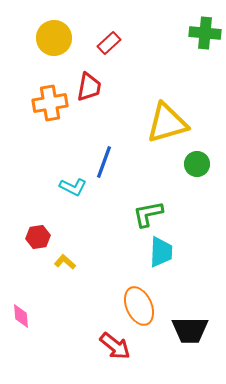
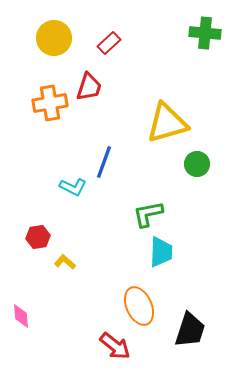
red trapezoid: rotated 8 degrees clockwise
black trapezoid: rotated 72 degrees counterclockwise
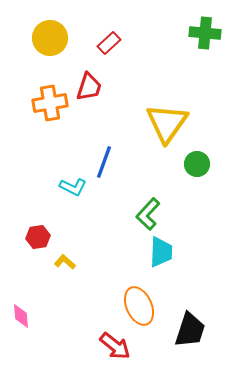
yellow circle: moved 4 px left
yellow triangle: rotated 39 degrees counterclockwise
green L-shape: rotated 36 degrees counterclockwise
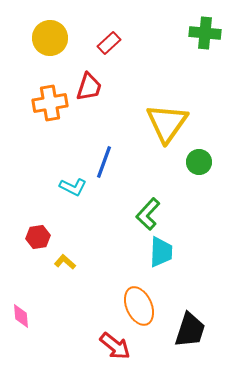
green circle: moved 2 px right, 2 px up
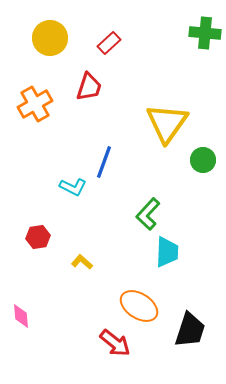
orange cross: moved 15 px left, 1 px down; rotated 20 degrees counterclockwise
green circle: moved 4 px right, 2 px up
cyan trapezoid: moved 6 px right
yellow L-shape: moved 17 px right
orange ellipse: rotated 33 degrees counterclockwise
red arrow: moved 3 px up
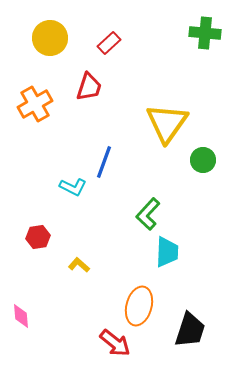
yellow L-shape: moved 3 px left, 3 px down
orange ellipse: rotated 72 degrees clockwise
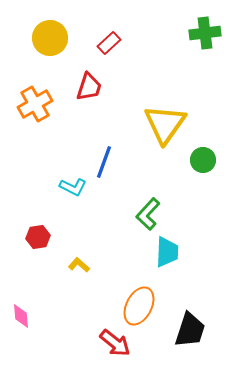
green cross: rotated 12 degrees counterclockwise
yellow triangle: moved 2 px left, 1 px down
orange ellipse: rotated 12 degrees clockwise
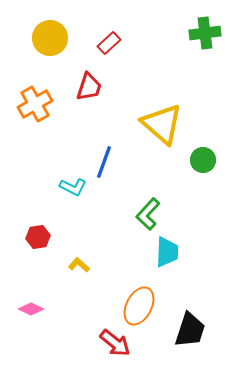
yellow triangle: moved 3 px left; rotated 24 degrees counterclockwise
pink diamond: moved 10 px right, 7 px up; rotated 60 degrees counterclockwise
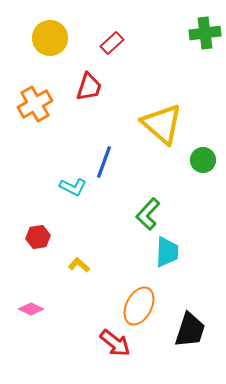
red rectangle: moved 3 px right
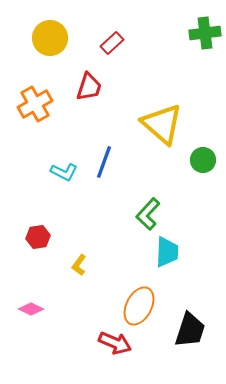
cyan L-shape: moved 9 px left, 15 px up
yellow L-shape: rotated 95 degrees counterclockwise
red arrow: rotated 16 degrees counterclockwise
